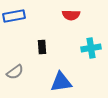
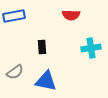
blue triangle: moved 15 px left, 1 px up; rotated 20 degrees clockwise
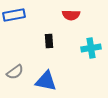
blue rectangle: moved 1 px up
black rectangle: moved 7 px right, 6 px up
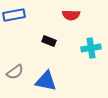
black rectangle: rotated 64 degrees counterclockwise
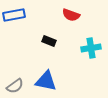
red semicircle: rotated 18 degrees clockwise
gray semicircle: moved 14 px down
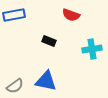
cyan cross: moved 1 px right, 1 px down
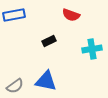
black rectangle: rotated 48 degrees counterclockwise
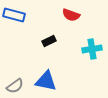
blue rectangle: rotated 25 degrees clockwise
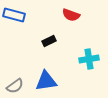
cyan cross: moved 3 px left, 10 px down
blue triangle: rotated 20 degrees counterclockwise
